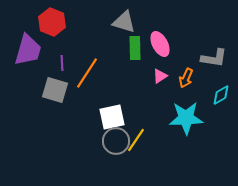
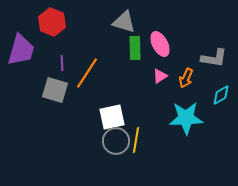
purple trapezoid: moved 7 px left
yellow line: rotated 25 degrees counterclockwise
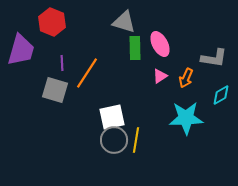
gray circle: moved 2 px left, 1 px up
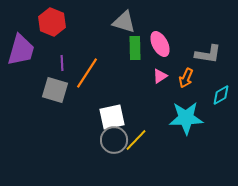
gray L-shape: moved 6 px left, 4 px up
yellow line: rotated 35 degrees clockwise
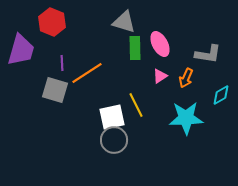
orange line: rotated 24 degrees clockwise
yellow line: moved 35 px up; rotated 70 degrees counterclockwise
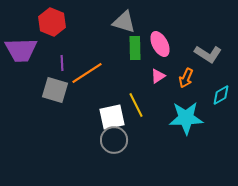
purple trapezoid: rotated 72 degrees clockwise
gray L-shape: rotated 24 degrees clockwise
pink triangle: moved 2 px left
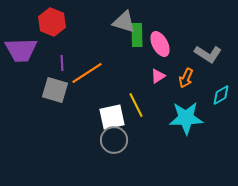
green rectangle: moved 2 px right, 13 px up
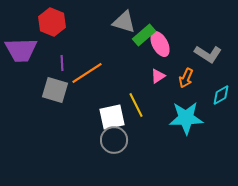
green rectangle: moved 7 px right; rotated 50 degrees clockwise
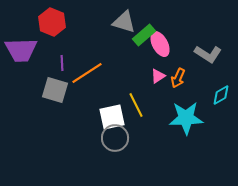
orange arrow: moved 8 px left
gray circle: moved 1 px right, 2 px up
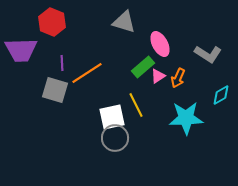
green rectangle: moved 1 px left, 32 px down
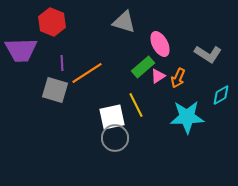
cyan star: moved 1 px right, 1 px up
